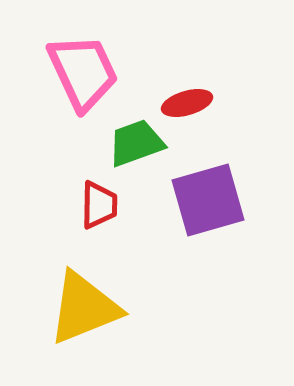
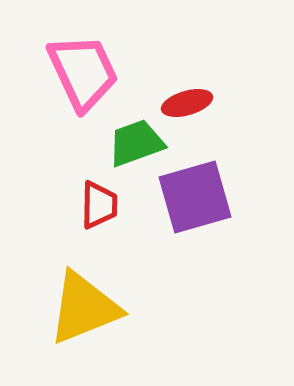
purple square: moved 13 px left, 3 px up
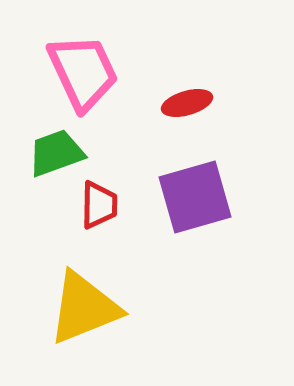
green trapezoid: moved 80 px left, 10 px down
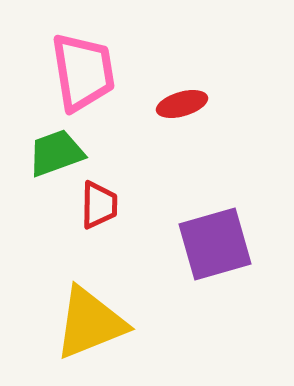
pink trapezoid: rotated 16 degrees clockwise
red ellipse: moved 5 px left, 1 px down
purple square: moved 20 px right, 47 px down
yellow triangle: moved 6 px right, 15 px down
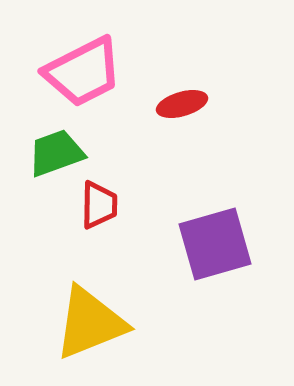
pink trapezoid: rotated 72 degrees clockwise
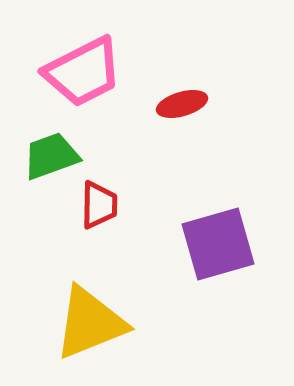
green trapezoid: moved 5 px left, 3 px down
purple square: moved 3 px right
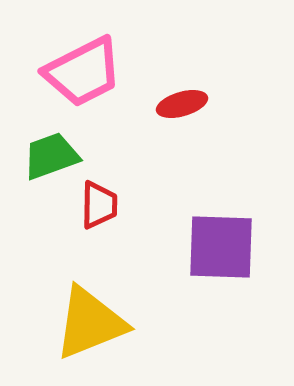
purple square: moved 3 px right, 3 px down; rotated 18 degrees clockwise
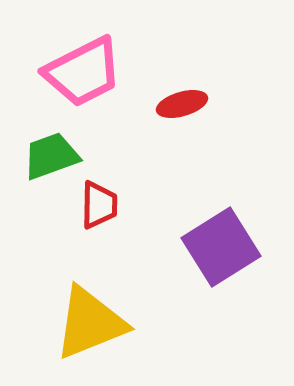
purple square: rotated 34 degrees counterclockwise
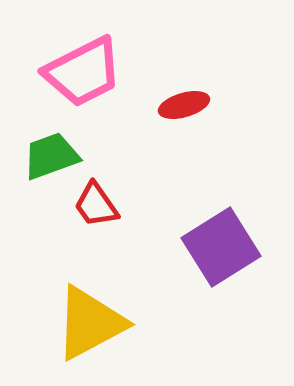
red ellipse: moved 2 px right, 1 px down
red trapezoid: moved 3 px left; rotated 144 degrees clockwise
yellow triangle: rotated 6 degrees counterclockwise
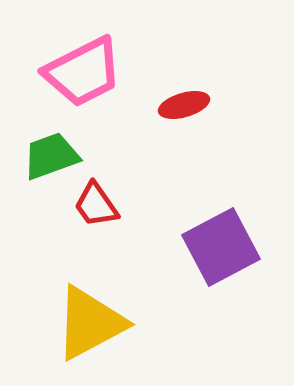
purple square: rotated 4 degrees clockwise
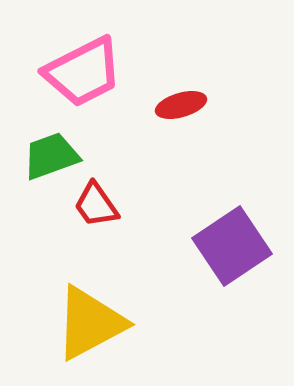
red ellipse: moved 3 px left
purple square: moved 11 px right, 1 px up; rotated 6 degrees counterclockwise
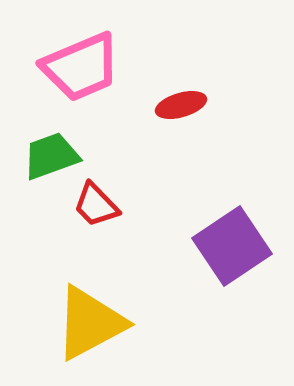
pink trapezoid: moved 2 px left, 5 px up; rotated 4 degrees clockwise
red trapezoid: rotated 9 degrees counterclockwise
